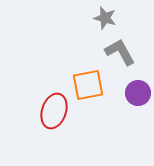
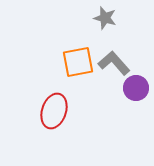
gray L-shape: moved 6 px left, 11 px down; rotated 12 degrees counterclockwise
orange square: moved 10 px left, 23 px up
purple circle: moved 2 px left, 5 px up
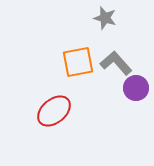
gray L-shape: moved 2 px right
red ellipse: rotated 32 degrees clockwise
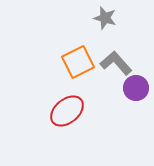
orange square: rotated 16 degrees counterclockwise
red ellipse: moved 13 px right
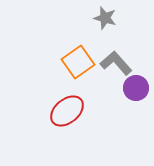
orange square: rotated 8 degrees counterclockwise
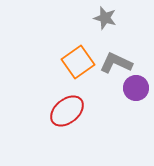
gray L-shape: rotated 24 degrees counterclockwise
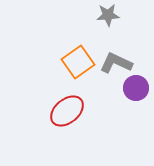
gray star: moved 3 px right, 3 px up; rotated 20 degrees counterclockwise
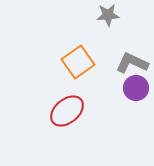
gray L-shape: moved 16 px right
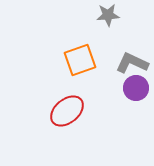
orange square: moved 2 px right, 2 px up; rotated 16 degrees clockwise
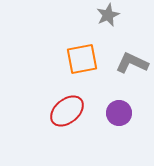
gray star: rotated 20 degrees counterclockwise
orange square: moved 2 px right, 1 px up; rotated 8 degrees clockwise
purple circle: moved 17 px left, 25 px down
